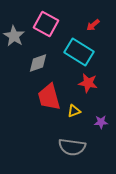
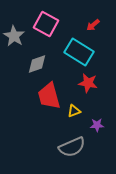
gray diamond: moved 1 px left, 1 px down
red trapezoid: moved 1 px up
purple star: moved 4 px left, 3 px down
gray semicircle: rotated 32 degrees counterclockwise
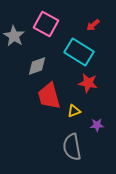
gray diamond: moved 2 px down
gray semicircle: rotated 104 degrees clockwise
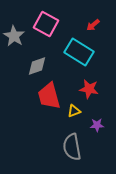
red star: moved 1 px right, 6 px down
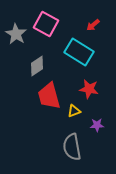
gray star: moved 2 px right, 2 px up
gray diamond: rotated 15 degrees counterclockwise
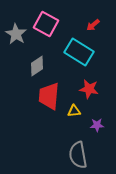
red trapezoid: rotated 20 degrees clockwise
yellow triangle: rotated 16 degrees clockwise
gray semicircle: moved 6 px right, 8 px down
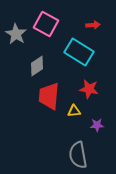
red arrow: rotated 144 degrees counterclockwise
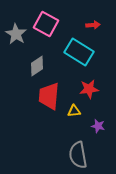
red star: rotated 18 degrees counterclockwise
purple star: moved 1 px right, 1 px down; rotated 16 degrees clockwise
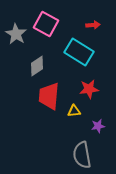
purple star: rotated 24 degrees counterclockwise
gray semicircle: moved 4 px right
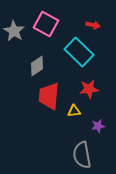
red arrow: rotated 16 degrees clockwise
gray star: moved 2 px left, 3 px up
cyan rectangle: rotated 12 degrees clockwise
